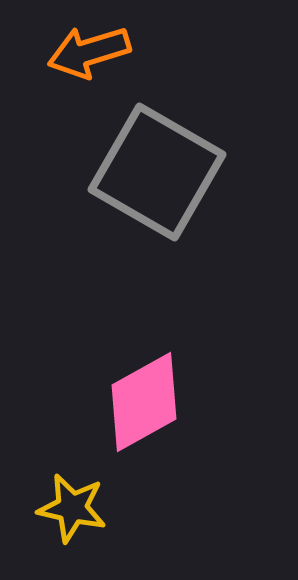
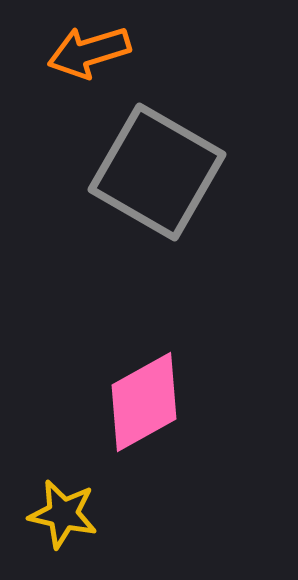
yellow star: moved 9 px left, 6 px down
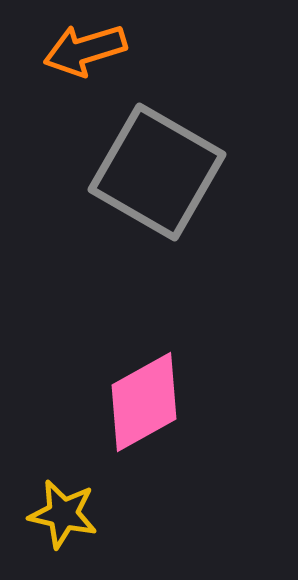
orange arrow: moved 4 px left, 2 px up
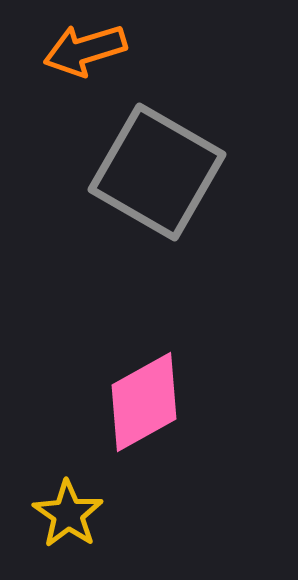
yellow star: moved 5 px right; rotated 22 degrees clockwise
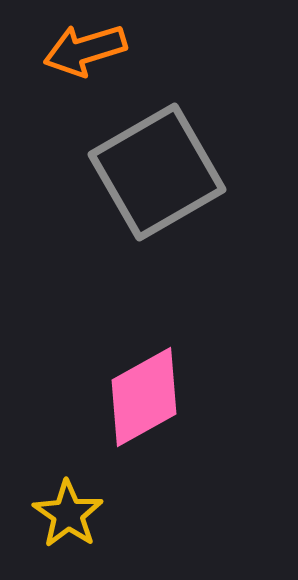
gray square: rotated 30 degrees clockwise
pink diamond: moved 5 px up
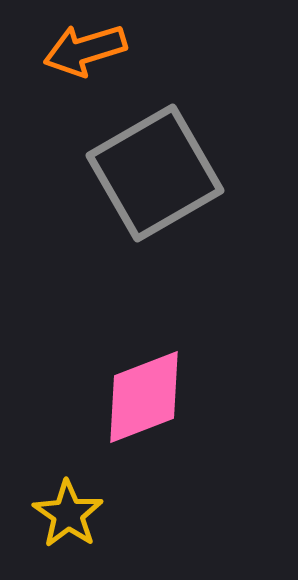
gray square: moved 2 px left, 1 px down
pink diamond: rotated 8 degrees clockwise
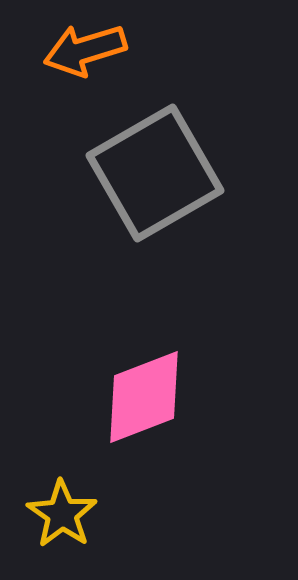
yellow star: moved 6 px left
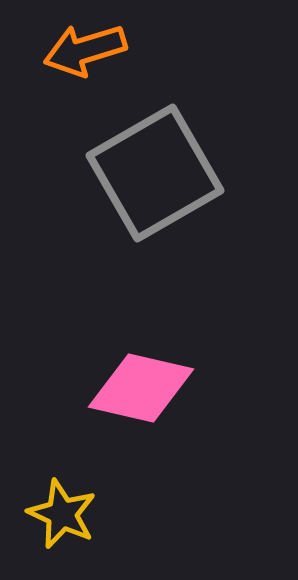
pink diamond: moved 3 px left, 9 px up; rotated 34 degrees clockwise
yellow star: rotated 10 degrees counterclockwise
